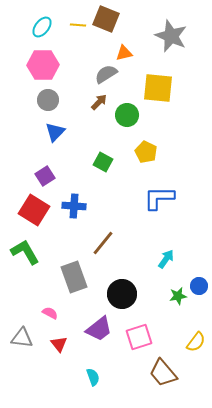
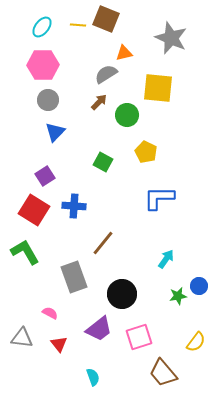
gray star: moved 2 px down
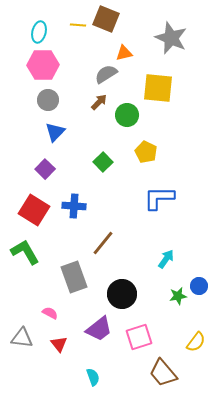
cyan ellipse: moved 3 px left, 5 px down; rotated 25 degrees counterclockwise
green square: rotated 18 degrees clockwise
purple square: moved 7 px up; rotated 12 degrees counterclockwise
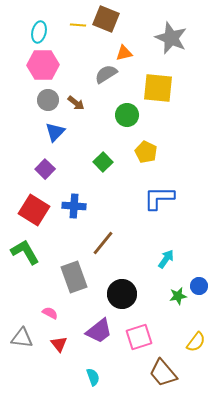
brown arrow: moved 23 px left, 1 px down; rotated 84 degrees clockwise
purple trapezoid: moved 2 px down
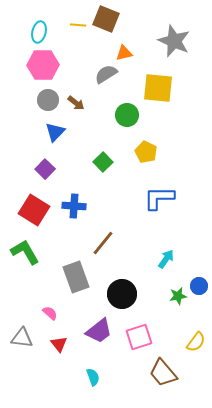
gray star: moved 3 px right, 3 px down
gray rectangle: moved 2 px right
pink semicircle: rotated 14 degrees clockwise
